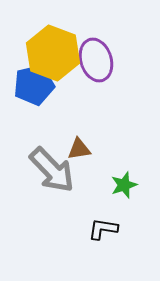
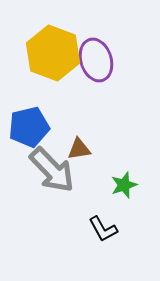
blue pentagon: moved 5 px left, 42 px down
black L-shape: rotated 128 degrees counterclockwise
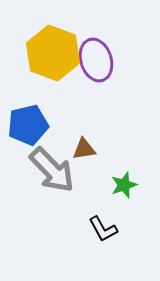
blue pentagon: moved 1 px left, 2 px up
brown triangle: moved 5 px right
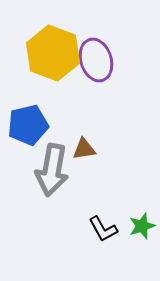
gray arrow: rotated 54 degrees clockwise
green star: moved 18 px right, 41 px down
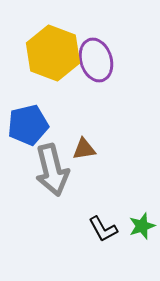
gray arrow: rotated 24 degrees counterclockwise
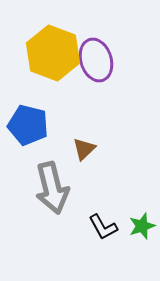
blue pentagon: rotated 27 degrees clockwise
brown triangle: rotated 35 degrees counterclockwise
gray arrow: moved 18 px down
black L-shape: moved 2 px up
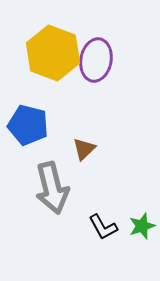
purple ellipse: rotated 27 degrees clockwise
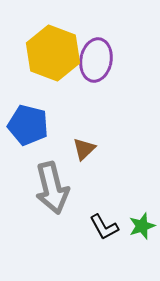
black L-shape: moved 1 px right
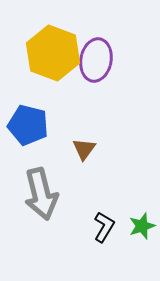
brown triangle: rotated 10 degrees counterclockwise
gray arrow: moved 11 px left, 6 px down
black L-shape: rotated 120 degrees counterclockwise
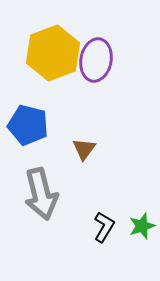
yellow hexagon: rotated 18 degrees clockwise
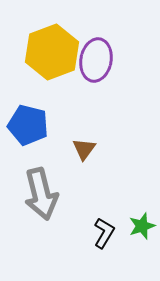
yellow hexagon: moved 1 px left, 1 px up
black L-shape: moved 6 px down
